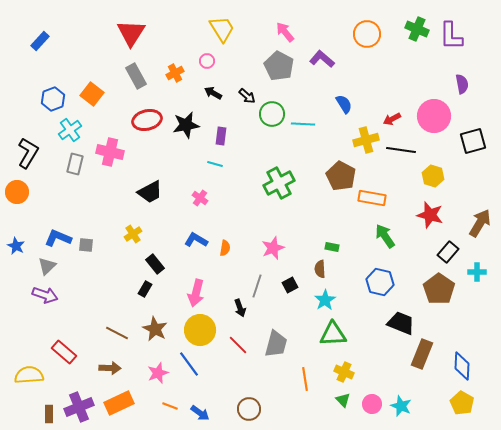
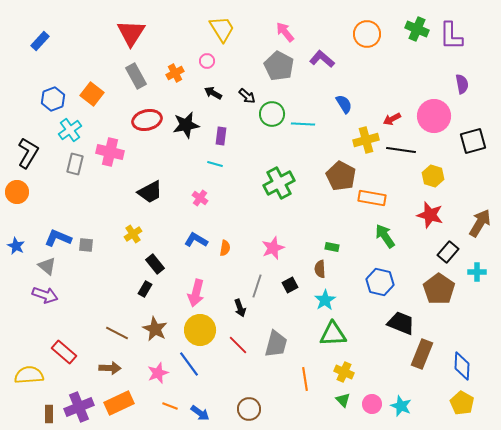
gray triangle at (47, 266): rotated 36 degrees counterclockwise
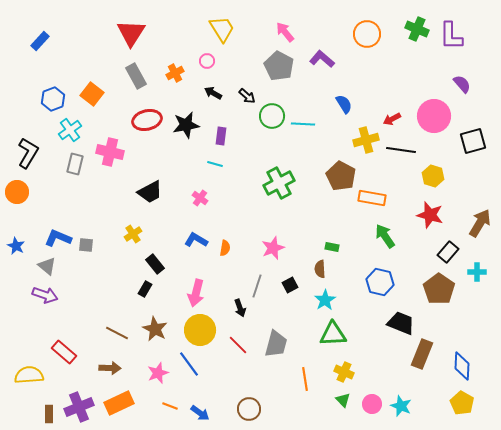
purple semicircle at (462, 84): rotated 30 degrees counterclockwise
green circle at (272, 114): moved 2 px down
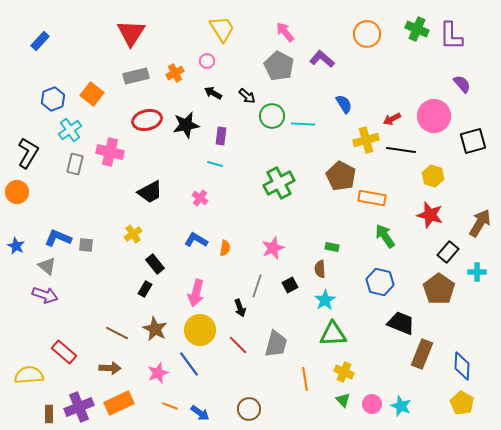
gray rectangle at (136, 76): rotated 75 degrees counterclockwise
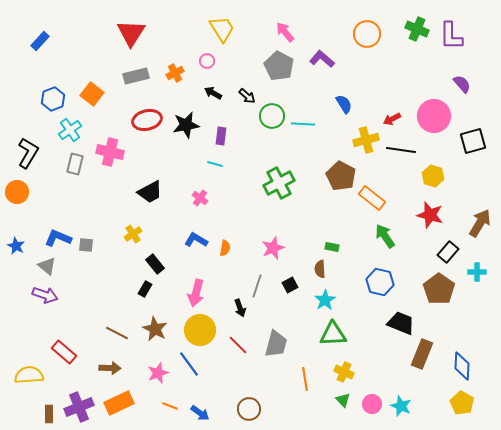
orange rectangle at (372, 198): rotated 28 degrees clockwise
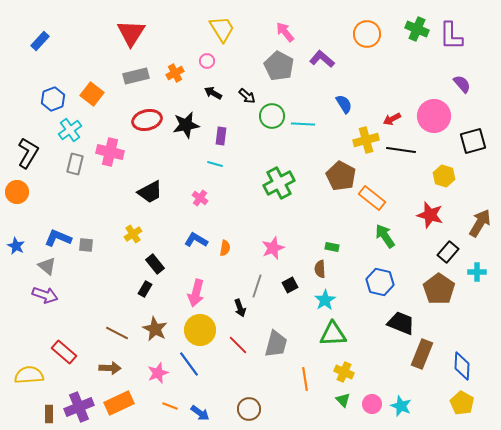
yellow hexagon at (433, 176): moved 11 px right
